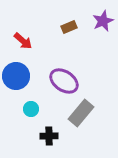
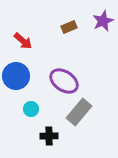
gray rectangle: moved 2 px left, 1 px up
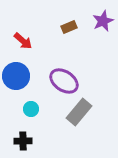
black cross: moved 26 px left, 5 px down
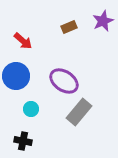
black cross: rotated 12 degrees clockwise
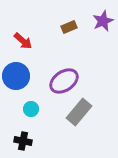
purple ellipse: rotated 68 degrees counterclockwise
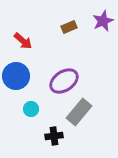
black cross: moved 31 px right, 5 px up; rotated 18 degrees counterclockwise
